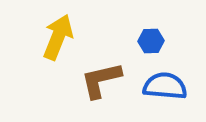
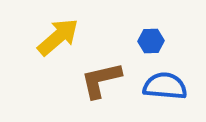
yellow arrow: rotated 27 degrees clockwise
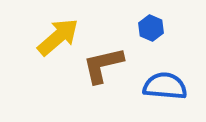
blue hexagon: moved 13 px up; rotated 25 degrees clockwise
brown L-shape: moved 2 px right, 15 px up
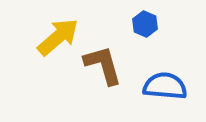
blue hexagon: moved 6 px left, 4 px up
brown L-shape: rotated 87 degrees clockwise
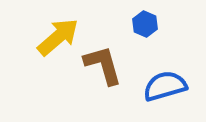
blue semicircle: rotated 21 degrees counterclockwise
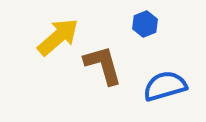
blue hexagon: rotated 15 degrees clockwise
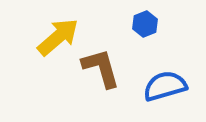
brown L-shape: moved 2 px left, 3 px down
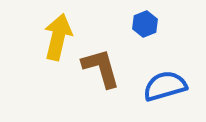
yellow arrow: rotated 36 degrees counterclockwise
